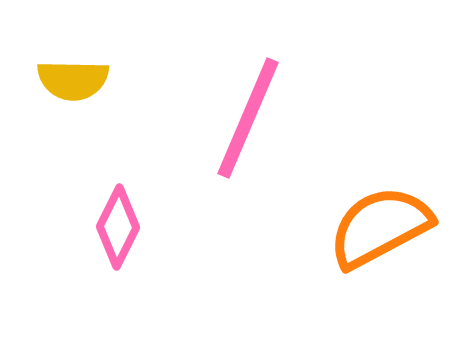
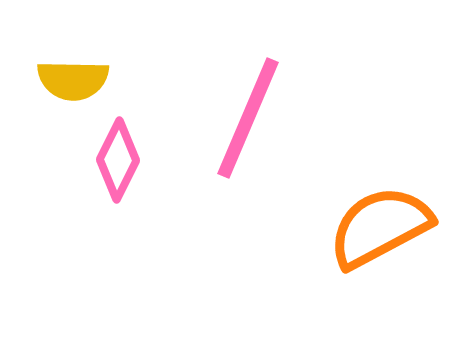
pink diamond: moved 67 px up
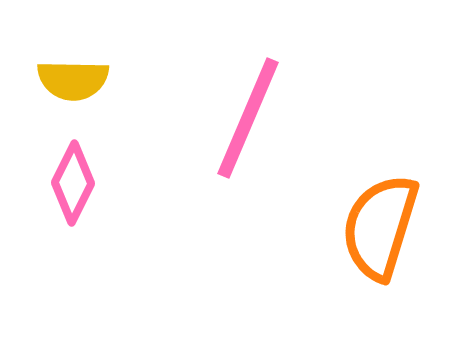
pink diamond: moved 45 px left, 23 px down
orange semicircle: rotated 45 degrees counterclockwise
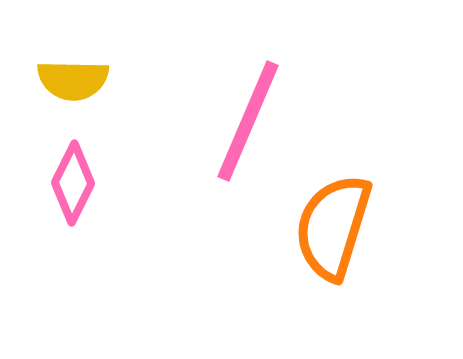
pink line: moved 3 px down
orange semicircle: moved 47 px left
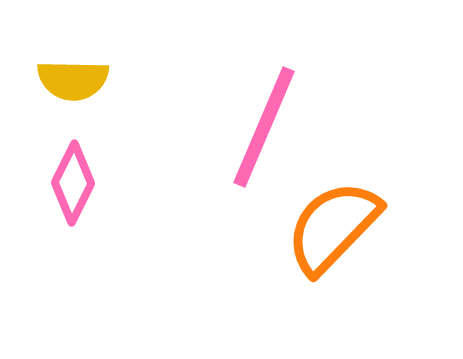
pink line: moved 16 px right, 6 px down
orange semicircle: rotated 27 degrees clockwise
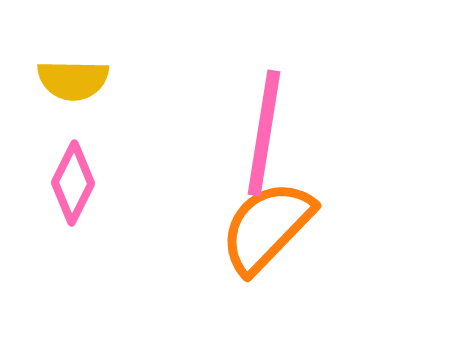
pink line: moved 6 px down; rotated 14 degrees counterclockwise
orange semicircle: moved 66 px left
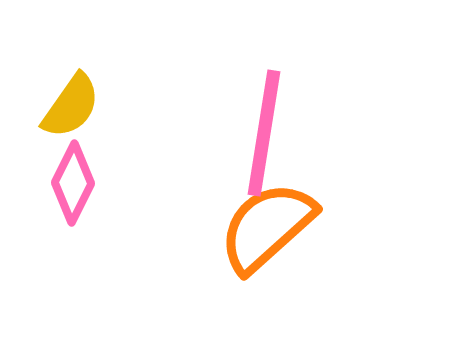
yellow semicircle: moved 2 px left, 26 px down; rotated 56 degrees counterclockwise
orange semicircle: rotated 4 degrees clockwise
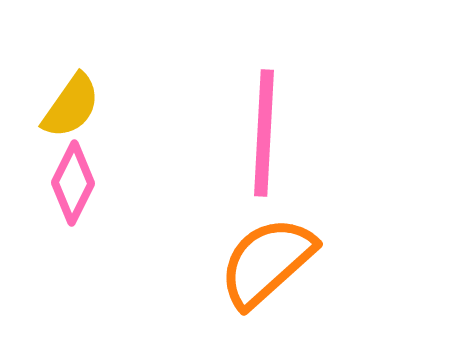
pink line: rotated 6 degrees counterclockwise
orange semicircle: moved 35 px down
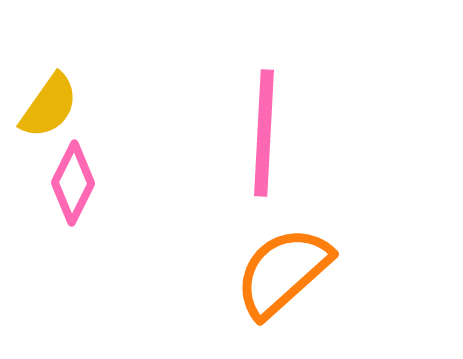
yellow semicircle: moved 22 px left
orange semicircle: moved 16 px right, 10 px down
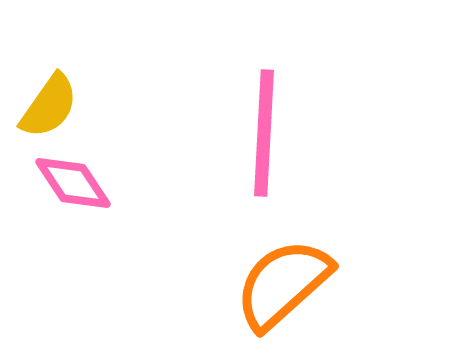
pink diamond: rotated 60 degrees counterclockwise
orange semicircle: moved 12 px down
